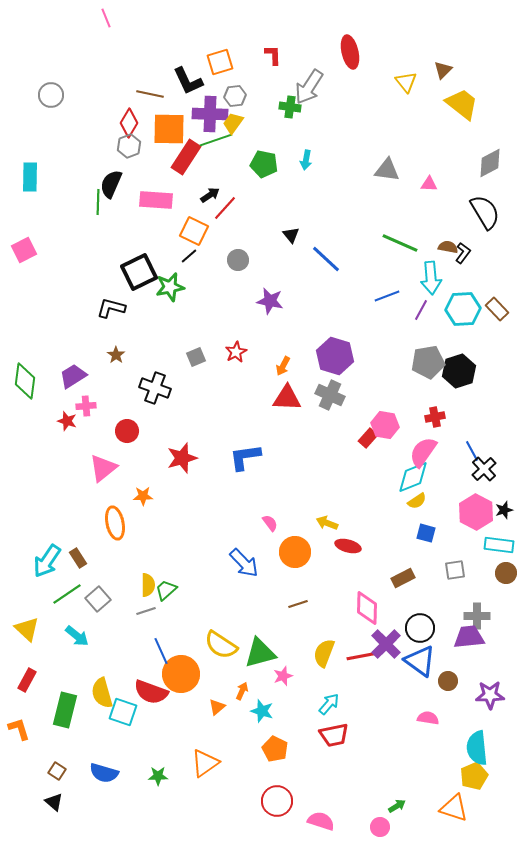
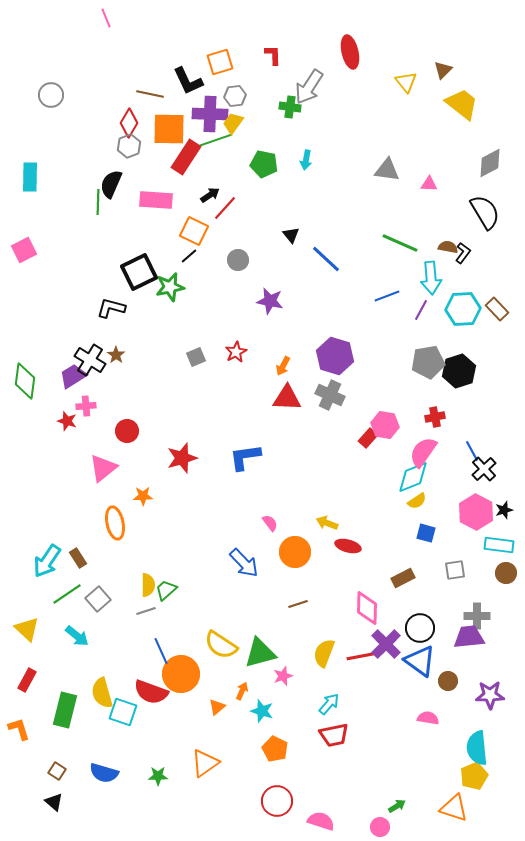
black cross at (155, 388): moved 65 px left, 28 px up; rotated 12 degrees clockwise
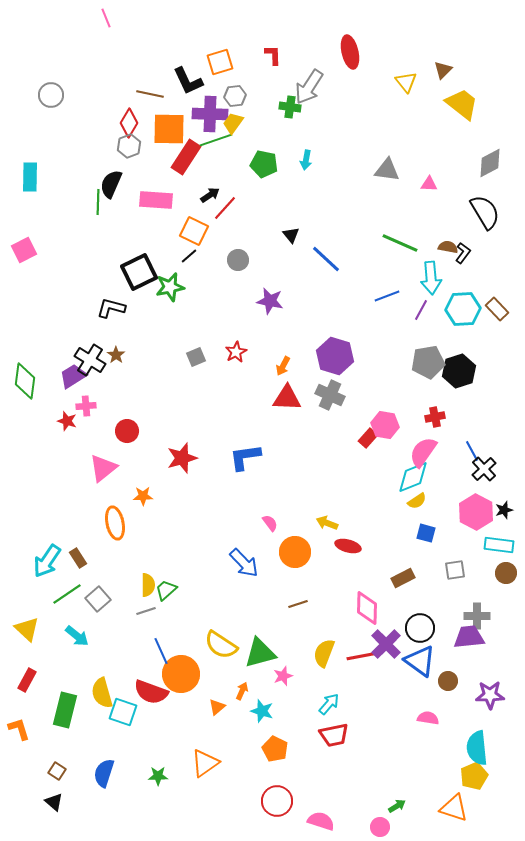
blue semicircle at (104, 773): rotated 92 degrees clockwise
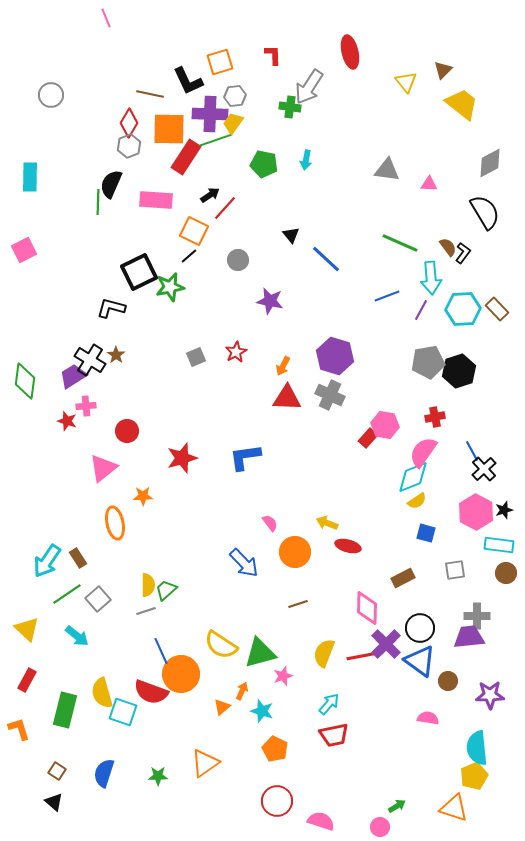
brown semicircle at (448, 247): rotated 42 degrees clockwise
orange triangle at (217, 707): moved 5 px right
